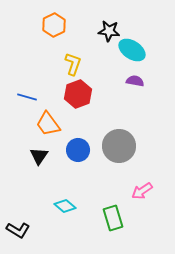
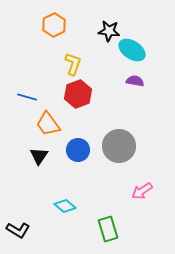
green rectangle: moved 5 px left, 11 px down
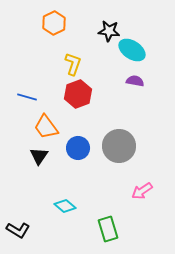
orange hexagon: moved 2 px up
orange trapezoid: moved 2 px left, 3 px down
blue circle: moved 2 px up
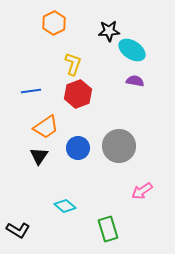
black star: rotated 10 degrees counterclockwise
blue line: moved 4 px right, 6 px up; rotated 24 degrees counterclockwise
orange trapezoid: rotated 88 degrees counterclockwise
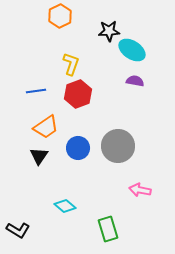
orange hexagon: moved 6 px right, 7 px up
yellow L-shape: moved 2 px left
blue line: moved 5 px right
gray circle: moved 1 px left
pink arrow: moved 2 px left, 1 px up; rotated 45 degrees clockwise
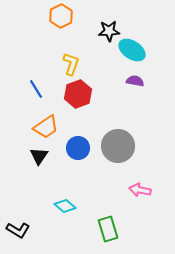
orange hexagon: moved 1 px right
blue line: moved 2 px up; rotated 66 degrees clockwise
